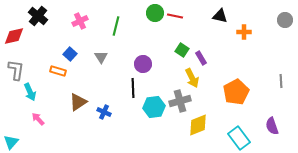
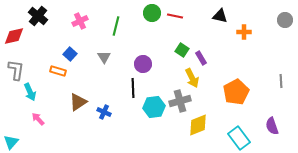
green circle: moved 3 px left
gray triangle: moved 3 px right
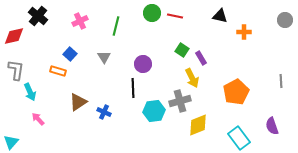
cyan hexagon: moved 4 px down
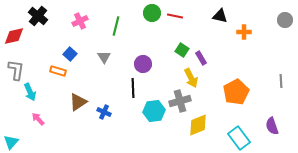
yellow arrow: moved 1 px left
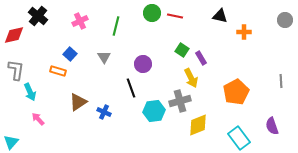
red diamond: moved 1 px up
black line: moved 2 px left; rotated 18 degrees counterclockwise
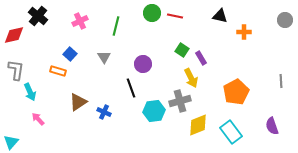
cyan rectangle: moved 8 px left, 6 px up
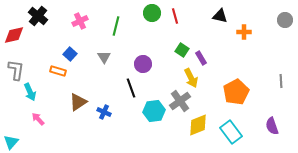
red line: rotated 63 degrees clockwise
gray cross: rotated 20 degrees counterclockwise
